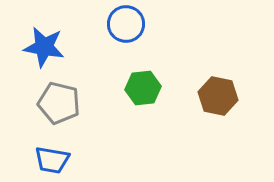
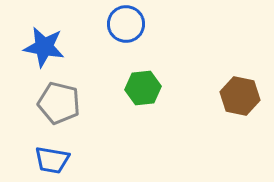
brown hexagon: moved 22 px right
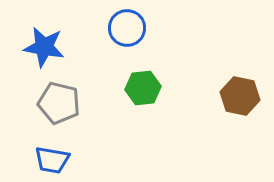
blue circle: moved 1 px right, 4 px down
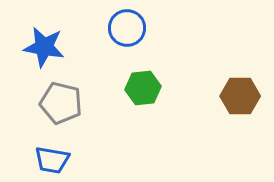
brown hexagon: rotated 12 degrees counterclockwise
gray pentagon: moved 2 px right
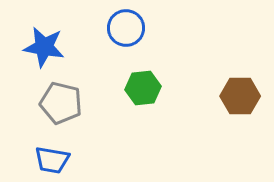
blue circle: moved 1 px left
